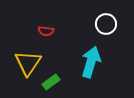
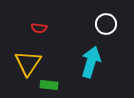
red semicircle: moved 7 px left, 3 px up
green rectangle: moved 2 px left, 3 px down; rotated 42 degrees clockwise
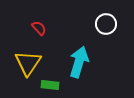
red semicircle: rotated 140 degrees counterclockwise
cyan arrow: moved 12 px left
green rectangle: moved 1 px right
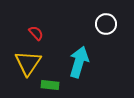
red semicircle: moved 3 px left, 5 px down
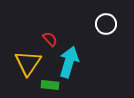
red semicircle: moved 14 px right, 6 px down
cyan arrow: moved 10 px left
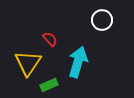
white circle: moved 4 px left, 4 px up
cyan arrow: moved 9 px right
green rectangle: moved 1 px left; rotated 30 degrees counterclockwise
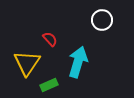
yellow triangle: moved 1 px left
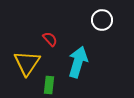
green rectangle: rotated 60 degrees counterclockwise
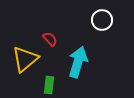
yellow triangle: moved 2 px left, 4 px up; rotated 16 degrees clockwise
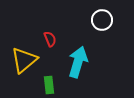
red semicircle: rotated 21 degrees clockwise
yellow triangle: moved 1 px left, 1 px down
green rectangle: rotated 12 degrees counterclockwise
